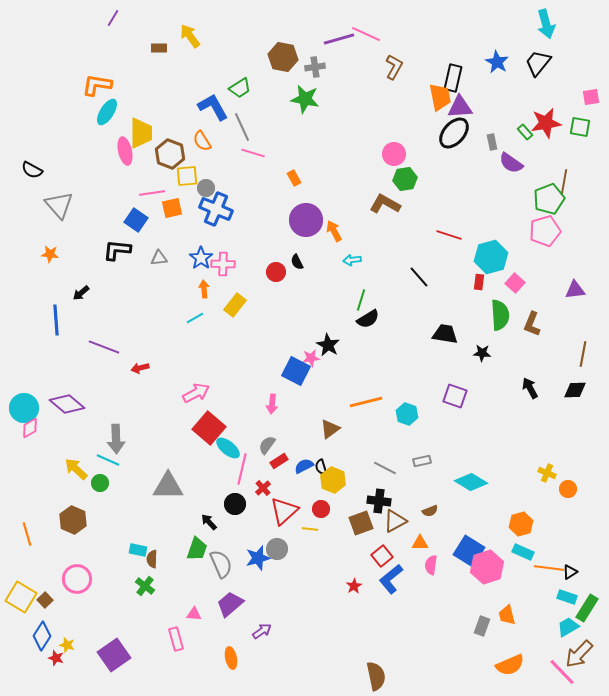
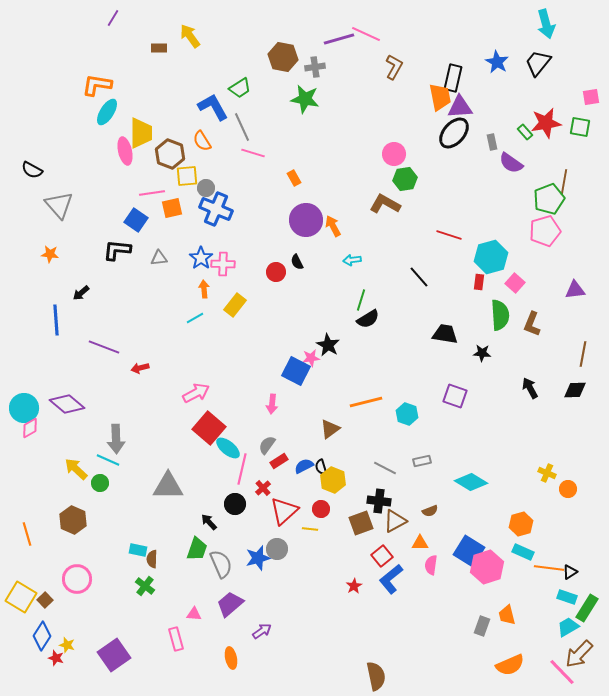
orange arrow at (334, 231): moved 1 px left, 5 px up
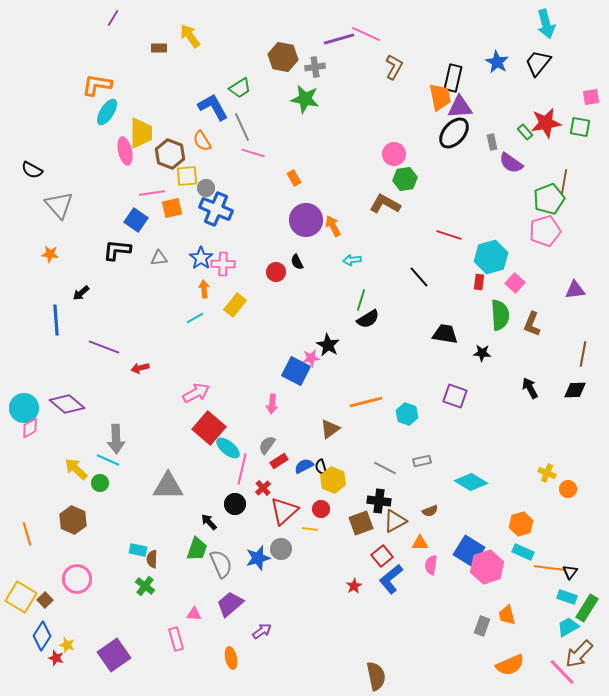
gray circle at (277, 549): moved 4 px right
black triangle at (570, 572): rotated 21 degrees counterclockwise
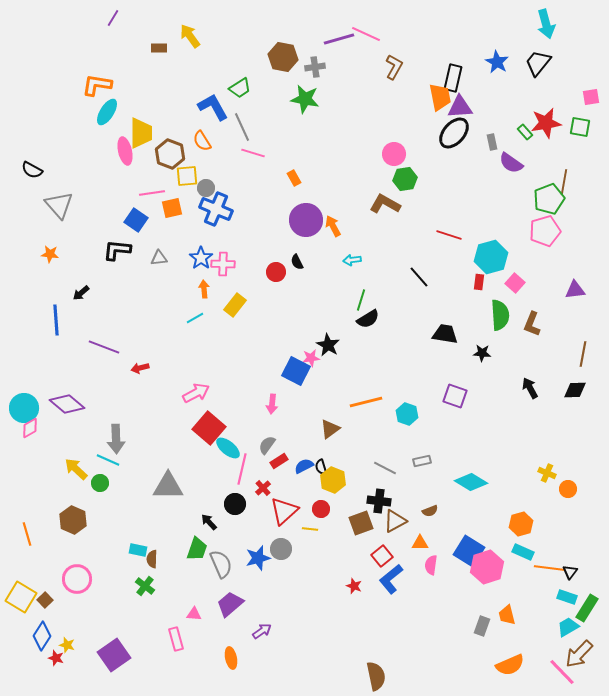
red star at (354, 586): rotated 21 degrees counterclockwise
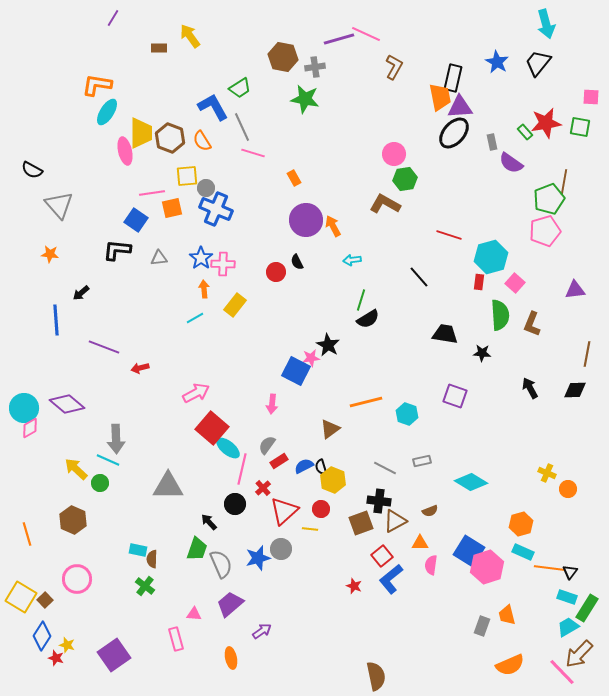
pink square at (591, 97): rotated 12 degrees clockwise
brown hexagon at (170, 154): moved 16 px up
brown line at (583, 354): moved 4 px right
red square at (209, 428): moved 3 px right
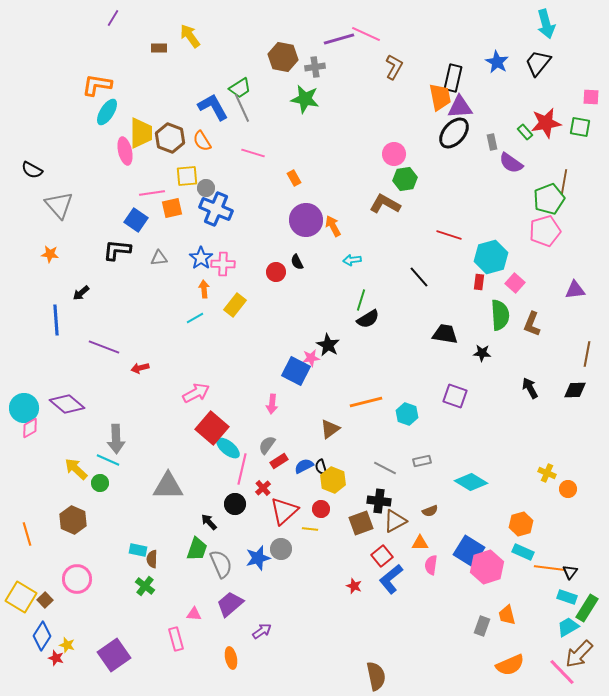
gray line at (242, 127): moved 19 px up
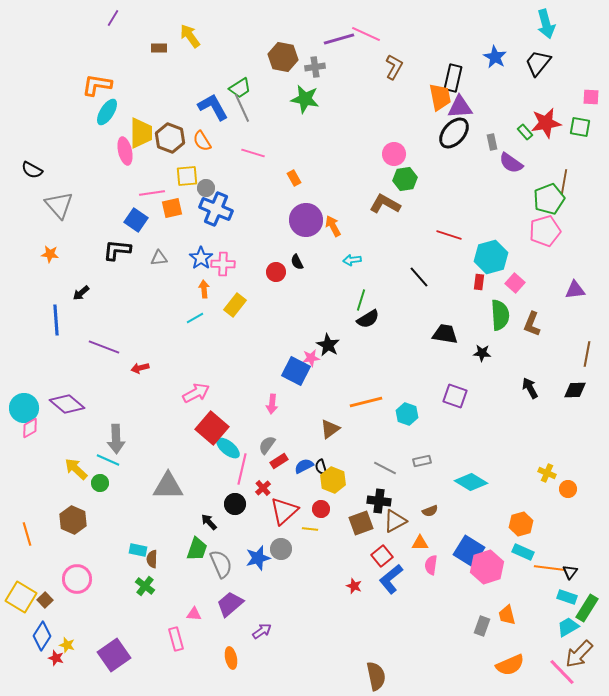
blue star at (497, 62): moved 2 px left, 5 px up
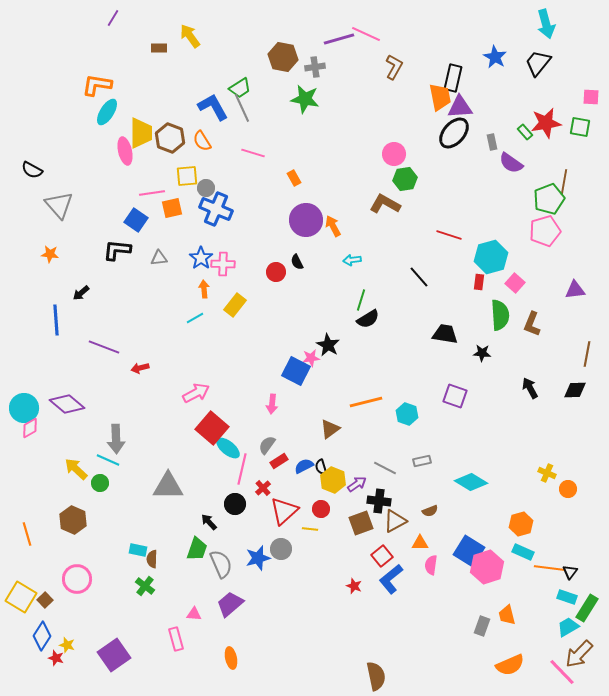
purple arrow at (262, 631): moved 95 px right, 147 px up
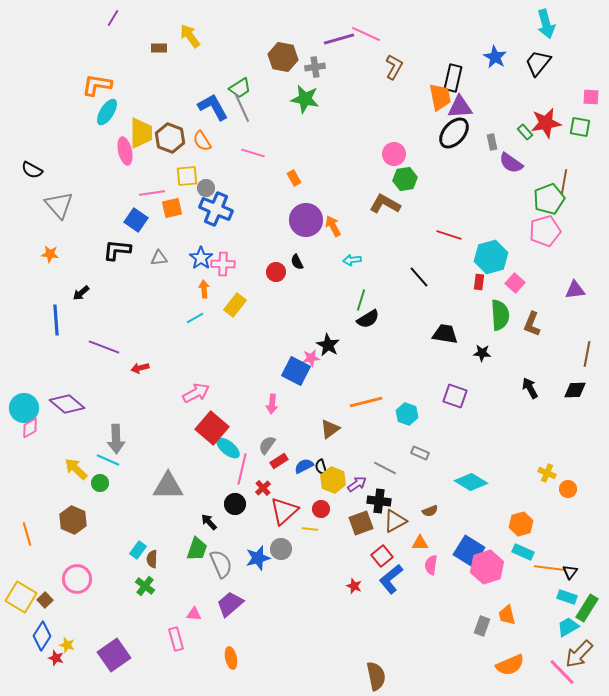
gray rectangle at (422, 461): moved 2 px left, 8 px up; rotated 36 degrees clockwise
cyan rectangle at (138, 550): rotated 66 degrees counterclockwise
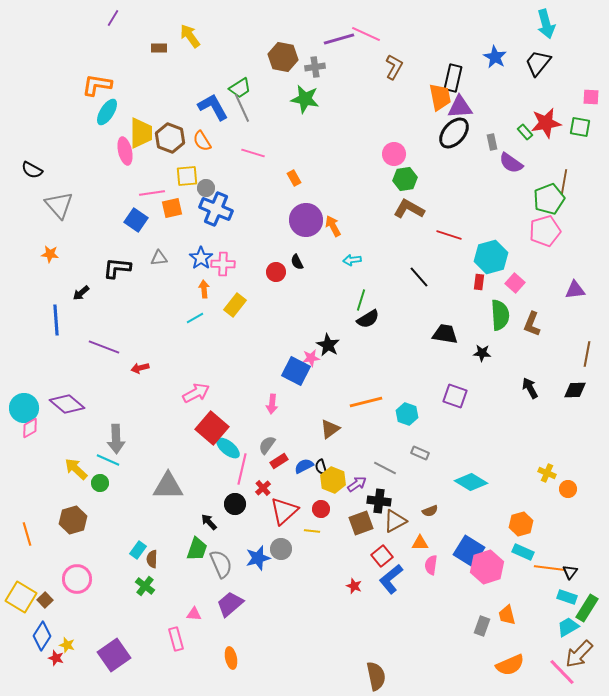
brown L-shape at (385, 204): moved 24 px right, 5 px down
black L-shape at (117, 250): moved 18 px down
brown hexagon at (73, 520): rotated 20 degrees clockwise
yellow line at (310, 529): moved 2 px right, 2 px down
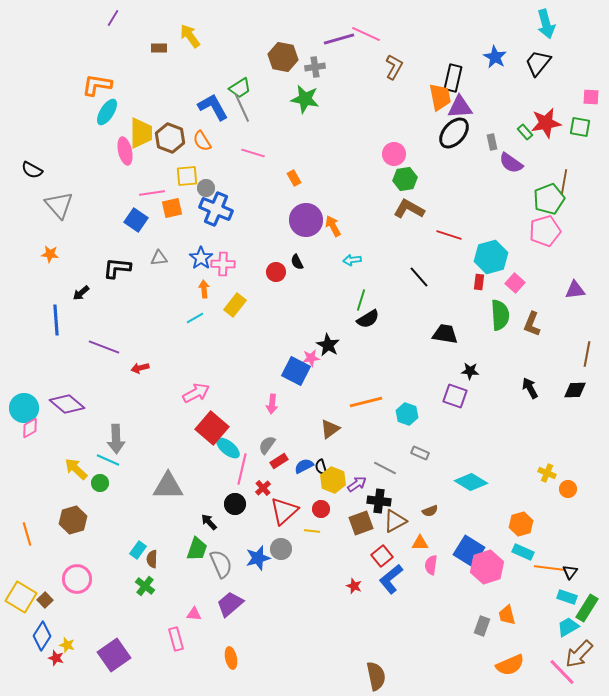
black star at (482, 353): moved 12 px left, 18 px down
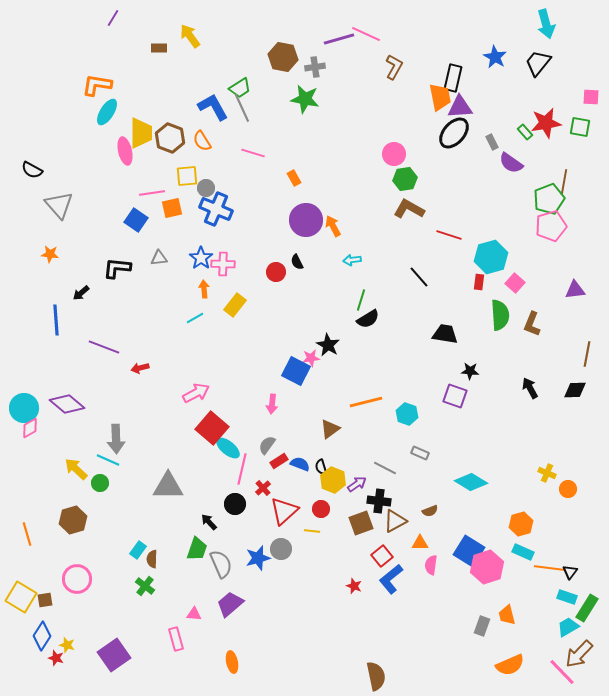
gray rectangle at (492, 142): rotated 14 degrees counterclockwise
pink pentagon at (545, 231): moved 6 px right, 5 px up
blue semicircle at (304, 466): moved 4 px left, 2 px up; rotated 48 degrees clockwise
brown square at (45, 600): rotated 35 degrees clockwise
orange ellipse at (231, 658): moved 1 px right, 4 px down
